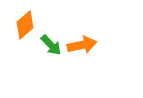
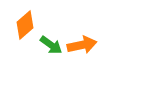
green arrow: rotated 10 degrees counterclockwise
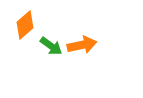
green arrow: moved 1 px down
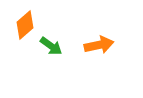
orange arrow: moved 17 px right
